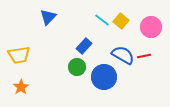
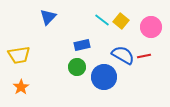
blue rectangle: moved 2 px left, 1 px up; rotated 35 degrees clockwise
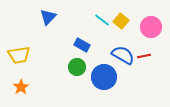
blue rectangle: rotated 42 degrees clockwise
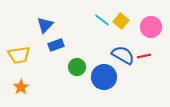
blue triangle: moved 3 px left, 8 px down
blue rectangle: moved 26 px left; rotated 49 degrees counterclockwise
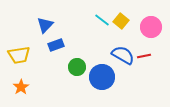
blue circle: moved 2 px left
